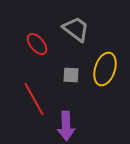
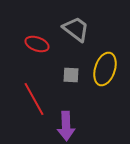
red ellipse: rotated 30 degrees counterclockwise
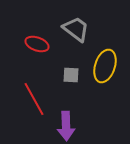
yellow ellipse: moved 3 px up
